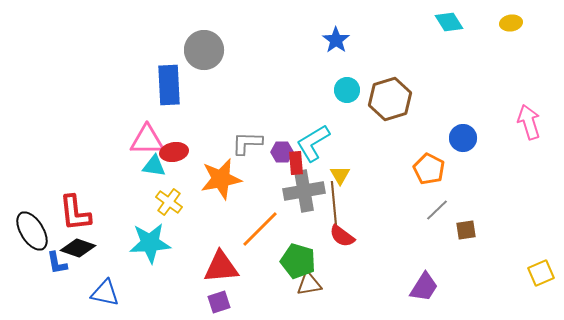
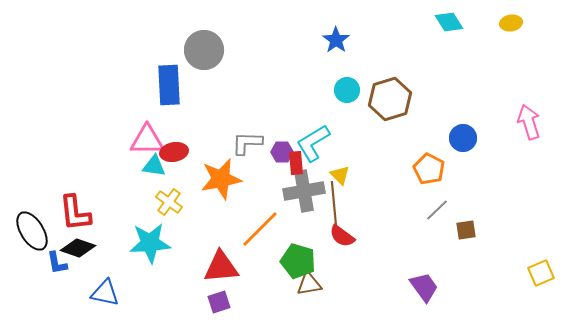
yellow triangle: rotated 15 degrees counterclockwise
purple trapezoid: rotated 68 degrees counterclockwise
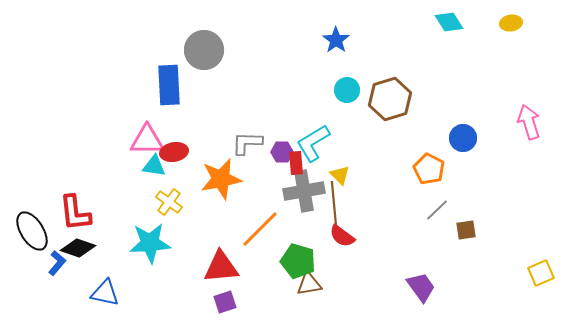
blue L-shape: rotated 130 degrees counterclockwise
purple trapezoid: moved 3 px left
purple square: moved 6 px right
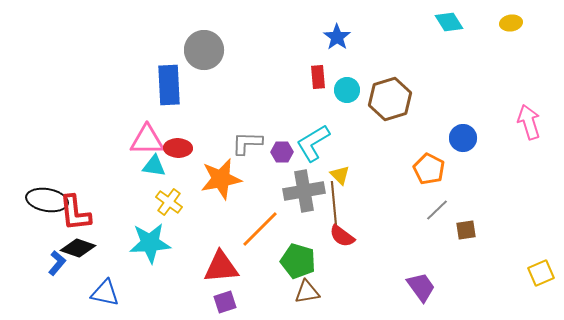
blue star: moved 1 px right, 3 px up
red ellipse: moved 4 px right, 4 px up; rotated 12 degrees clockwise
red rectangle: moved 22 px right, 86 px up
black ellipse: moved 15 px right, 31 px up; rotated 48 degrees counterclockwise
brown triangle: moved 2 px left, 8 px down
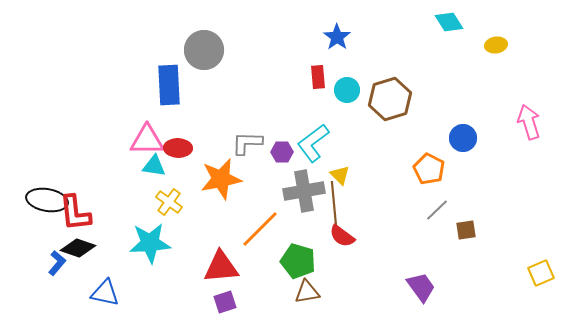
yellow ellipse: moved 15 px left, 22 px down
cyan L-shape: rotated 6 degrees counterclockwise
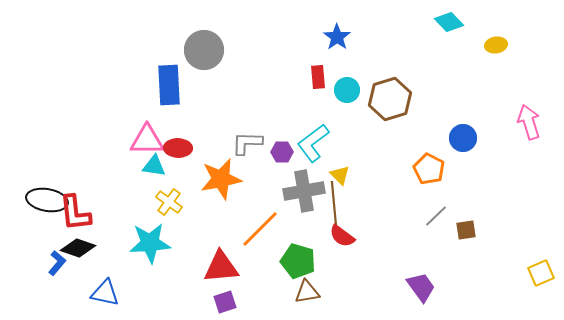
cyan diamond: rotated 12 degrees counterclockwise
gray line: moved 1 px left, 6 px down
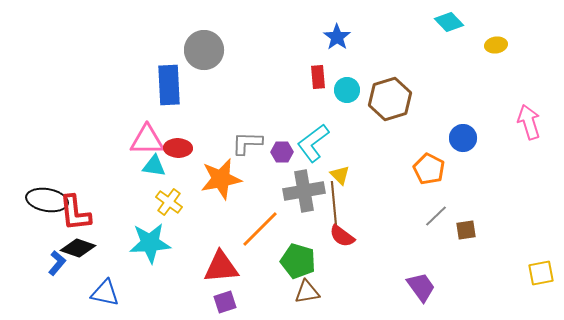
yellow square: rotated 12 degrees clockwise
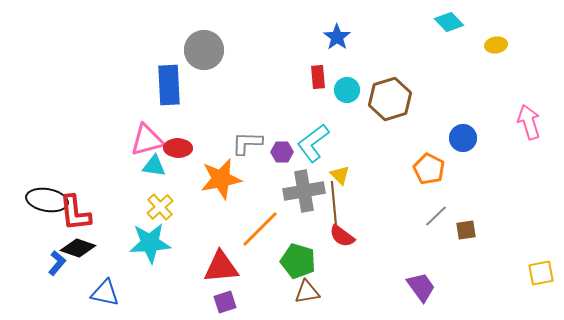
pink triangle: rotated 15 degrees counterclockwise
yellow cross: moved 9 px left, 5 px down; rotated 12 degrees clockwise
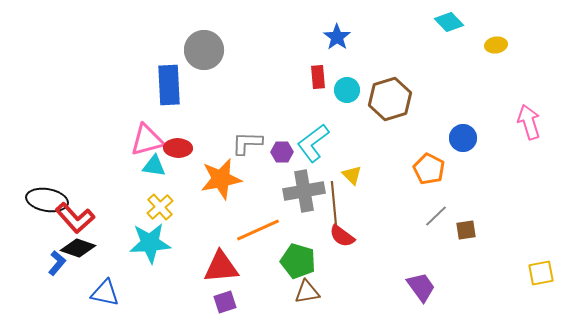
yellow triangle: moved 12 px right
red L-shape: moved 5 px down; rotated 36 degrees counterclockwise
orange line: moved 2 px left, 1 px down; rotated 21 degrees clockwise
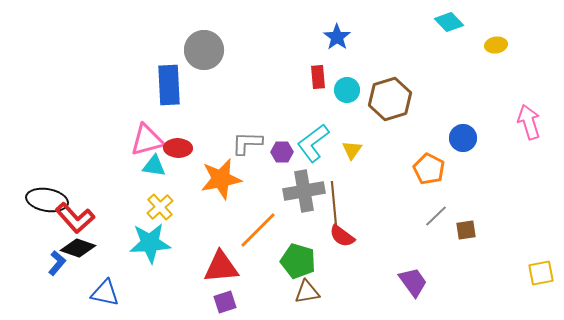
yellow triangle: moved 25 px up; rotated 20 degrees clockwise
orange line: rotated 21 degrees counterclockwise
purple trapezoid: moved 8 px left, 5 px up
